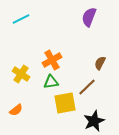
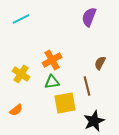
green triangle: moved 1 px right
brown line: moved 1 px up; rotated 60 degrees counterclockwise
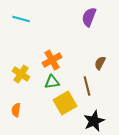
cyan line: rotated 42 degrees clockwise
yellow square: rotated 20 degrees counterclockwise
orange semicircle: rotated 136 degrees clockwise
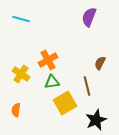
orange cross: moved 4 px left
black star: moved 2 px right, 1 px up
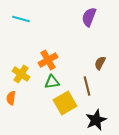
orange semicircle: moved 5 px left, 12 px up
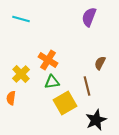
orange cross: rotated 30 degrees counterclockwise
yellow cross: rotated 12 degrees clockwise
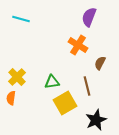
orange cross: moved 30 px right, 15 px up
yellow cross: moved 4 px left, 3 px down
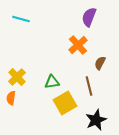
orange cross: rotated 18 degrees clockwise
brown line: moved 2 px right
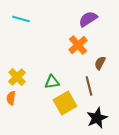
purple semicircle: moved 1 px left, 2 px down; rotated 36 degrees clockwise
black star: moved 1 px right, 2 px up
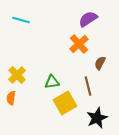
cyan line: moved 1 px down
orange cross: moved 1 px right, 1 px up
yellow cross: moved 2 px up
brown line: moved 1 px left
